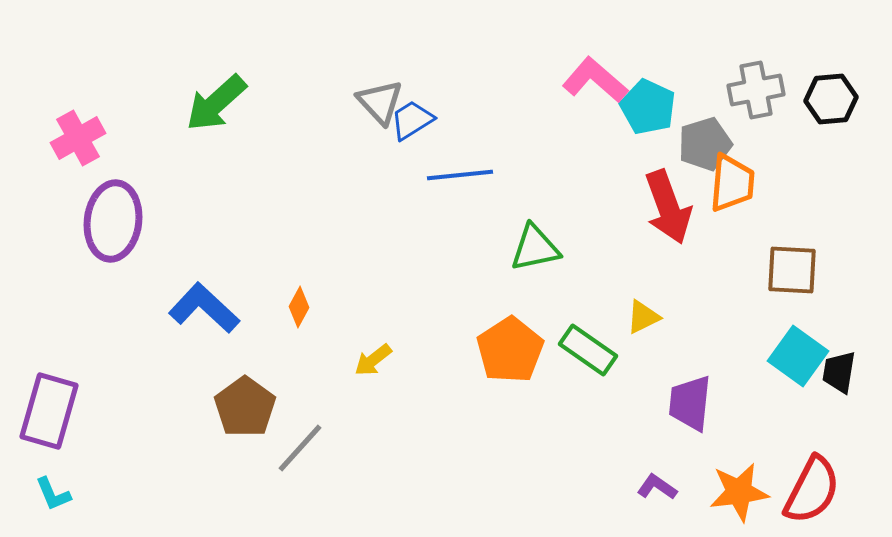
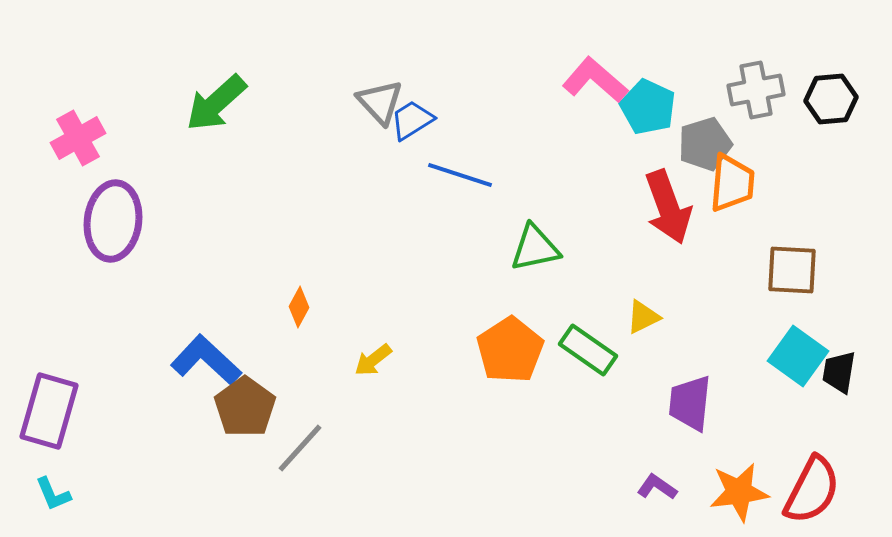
blue line: rotated 24 degrees clockwise
blue L-shape: moved 2 px right, 52 px down
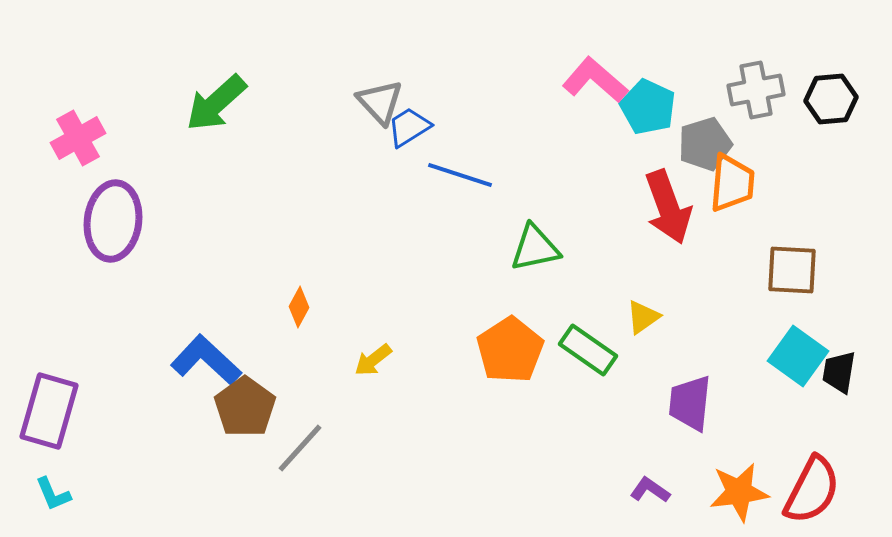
blue trapezoid: moved 3 px left, 7 px down
yellow triangle: rotated 9 degrees counterclockwise
purple L-shape: moved 7 px left, 3 px down
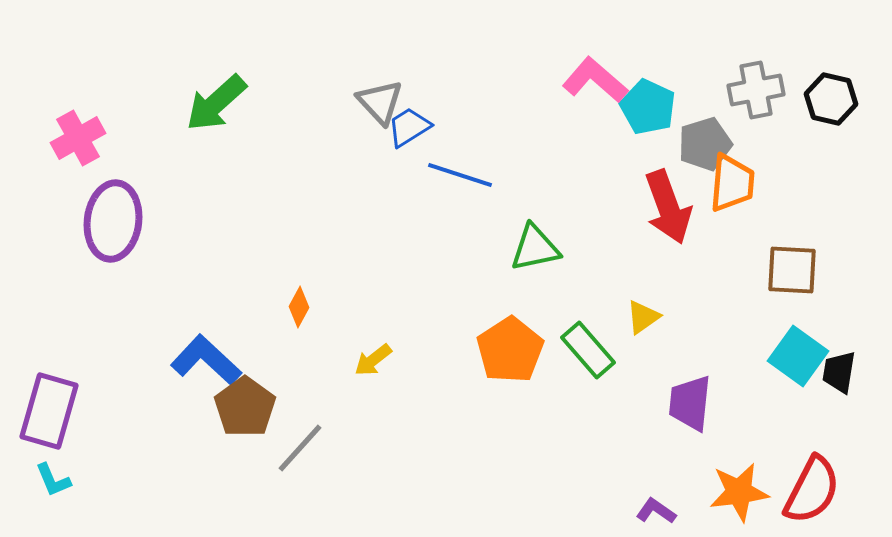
black hexagon: rotated 18 degrees clockwise
green rectangle: rotated 14 degrees clockwise
purple L-shape: moved 6 px right, 21 px down
cyan L-shape: moved 14 px up
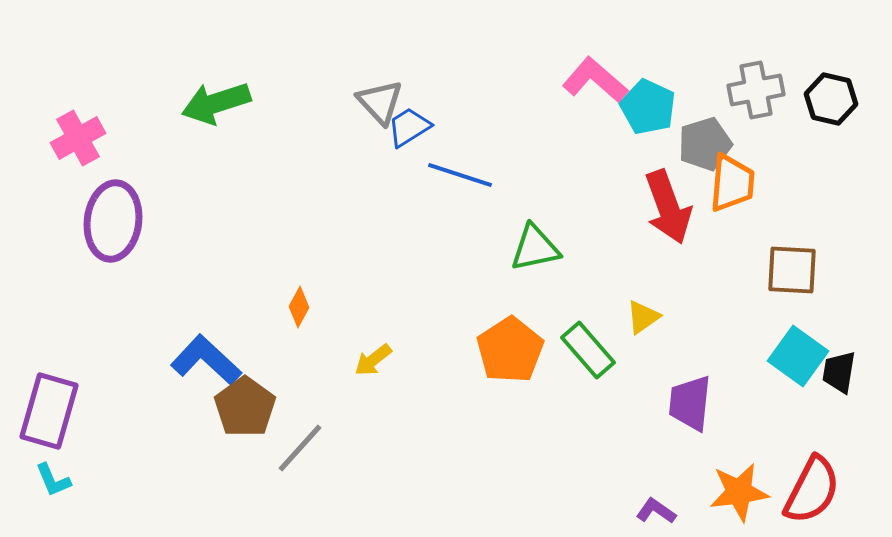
green arrow: rotated 24 degrees clockwise
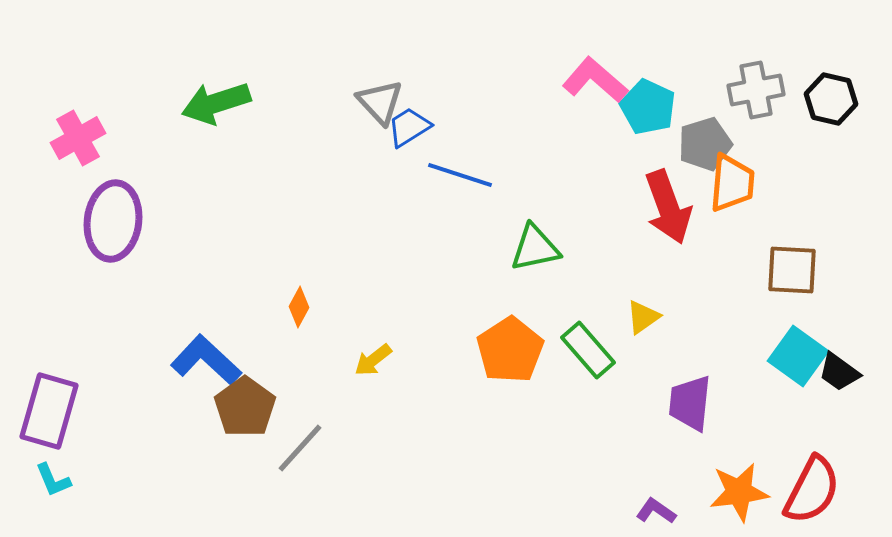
black trapezoid: rotated 63 degrees counterclockwise
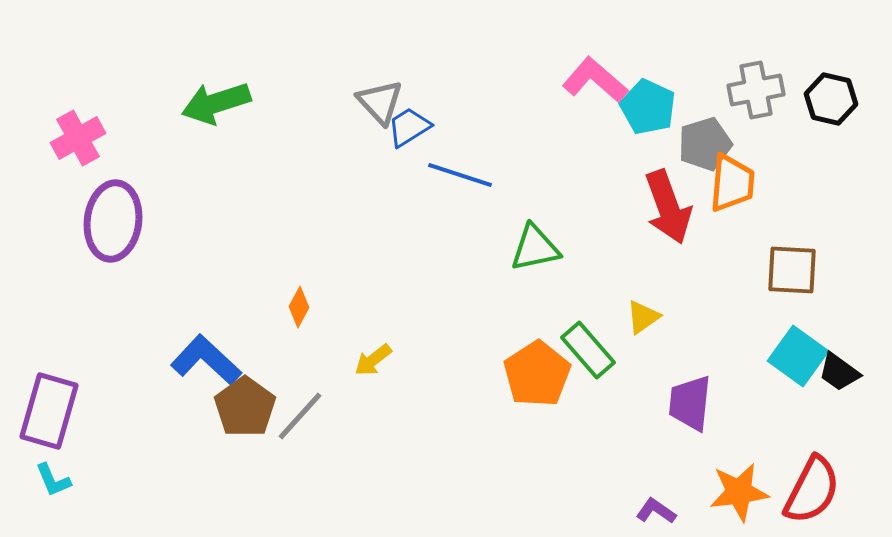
orange pentagon: moved 27 px right, 24 px down
gray line: moved 32 px up
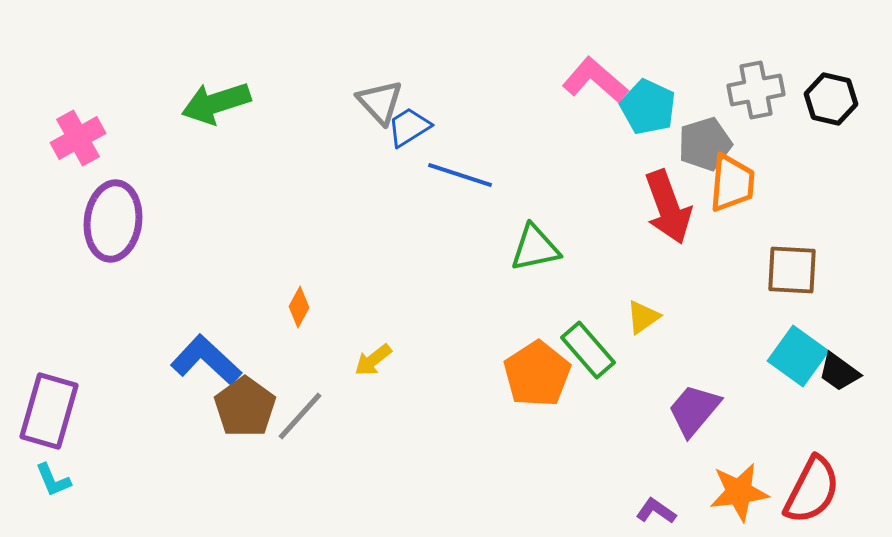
purple trapezoid: moved 4 px right, 7 px down; rotated 34 degrees clockwise
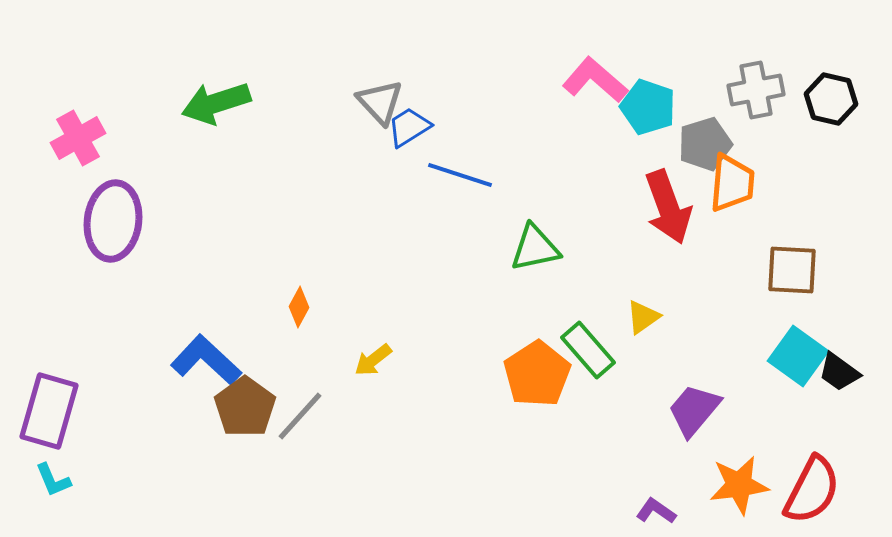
cyan pentagon: rotated 6 degrees counterclockwise
orange star: moved 7 px up
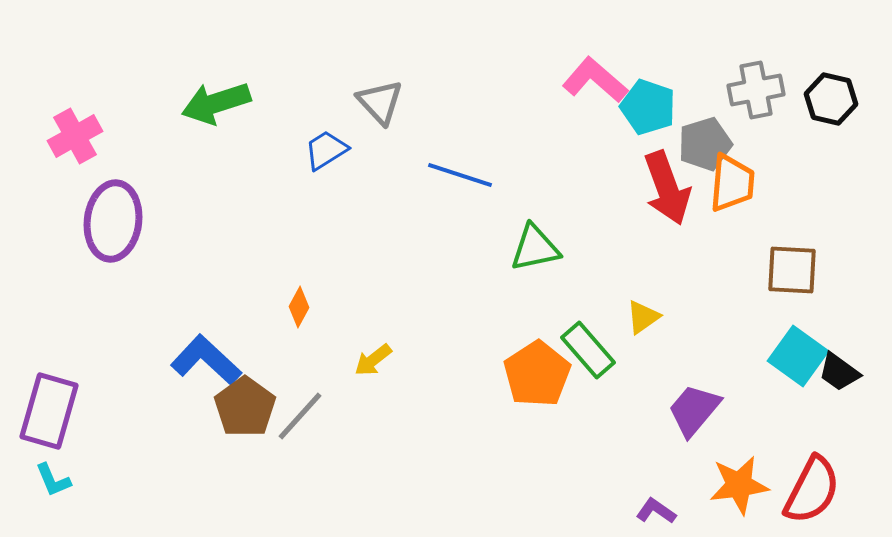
blue trapezoid: moved 83 px left, 23 px down
pink cross: moved 3 px left, 2 px up
red arrow: moved 1 px left, 19 px up
